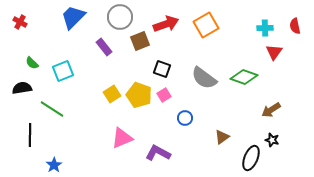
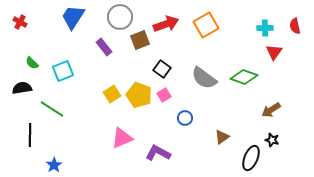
blue trapezoid: rotated 12 degrees counterclockwise
brown square: moved 1 px up
black square: rotated 18 degrees clockwise
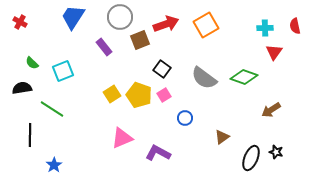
black star: moved 4 px right, 12 px down
